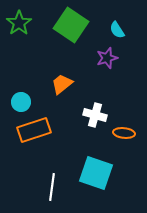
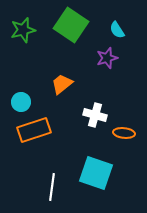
green star: moved 4 px right, 7 px down; rotated 20 degrees clockwise
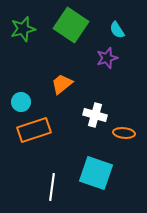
green star: moved 1 px up
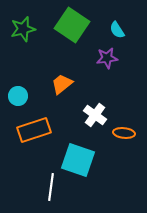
green square: moved 1 px right
purple star: rotated 10 degrees clockwise
cyan circle: moved 3 px left, 6 px up
white cross: rotated 20 degrees clockwise
cyan square: moved 18 px left, 13 px up
white line: moved 1 px left
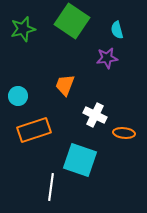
green square: moved 4 px up
cyan semicircle: rotated 18 degrees clockwise
orange trapezoid: moved 3 px right, 1 px down; rotated 30 degrees counterclockwise
white cross: rotated 10 degrees counterclockwise
cyan square: moved 2 px right
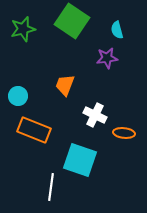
orange rectangle: rotated 40 degrees clockwise
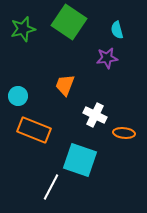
green square: moved 3 px left, 1 px down
white line: rotated 20 degrees clockwise
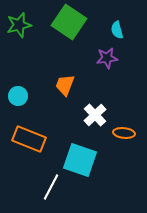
green star: moved 4 px left, 4 px up
white cross: rotated 20 degrees clockwise
orange rectangle: moved 5 px left, 9 px down
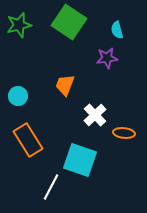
orange rectangle: moved 1 px left, 1 px down; rotated 36 degrees clockwise
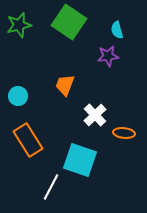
purple star: moved 1 px right, 2 px up
